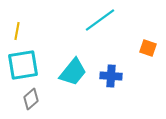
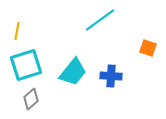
cyan square: moved 3 px right; rotated 8 degrees counterclockwise
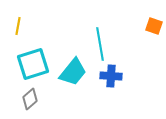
cyan line: moved 24 px down; rotated 64 degrees counterclockwise
yellow line: moved 1 px right, 5 px up
orange square: moved 6 px right, 22 px up
cyan square: moved 7 px right, 1 px up
gray diamond: moved 1 px left
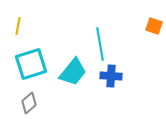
cyan square: moved 2 px left
gray diamond: moved 1 px left, 4 px down
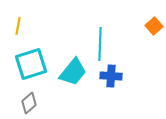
orange square: rotated 30 degrees clockwise
cyan line: rotated 12 degrees clockwise
